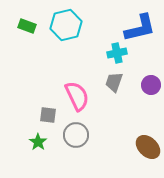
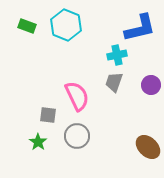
cyan hexagon: rotated 24 degrees counterclockwise
cyan cross: moved 2 px down
gray circle: moved 1 px right, 1 px down
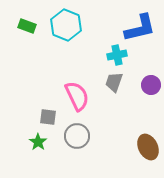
gray square: moved 2 px down
brown ellipse: rotated 20 degrees clockwise
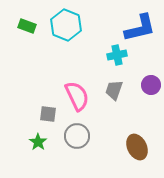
gray trapezoid: moved 8 px down
gray square: moved 3 px up
brown ellipse: moved 11 px left
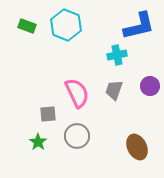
blue L-shape: moved 1 px left, 2 px up
purple circle: moved 1 px left, 1 px down
pink semicircle: moved 3 px up
gray square: rotated 12 degrees counterclockwise
